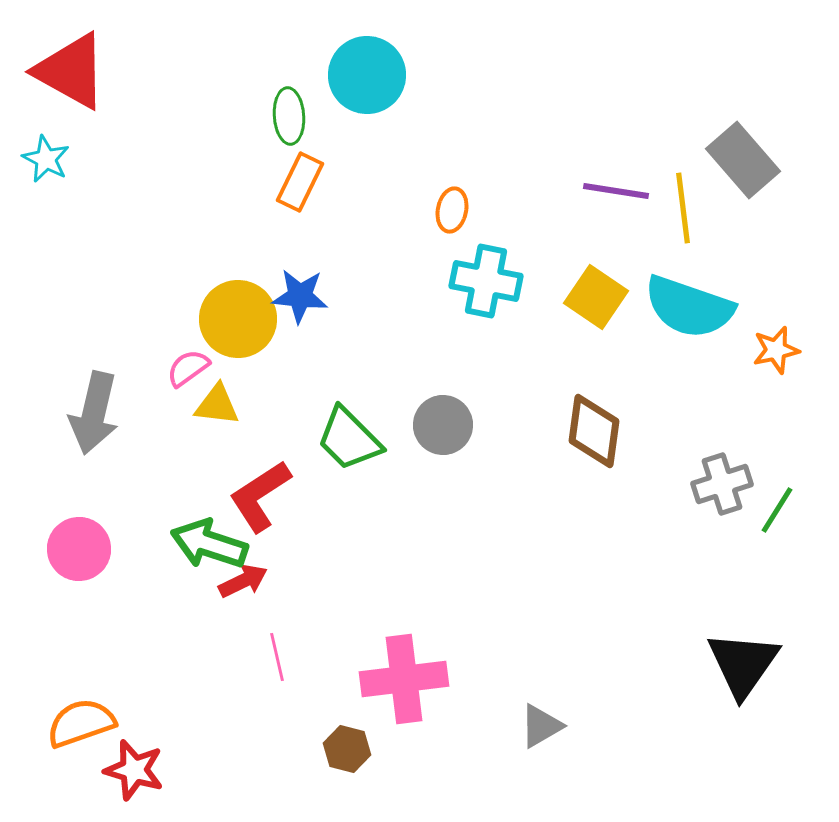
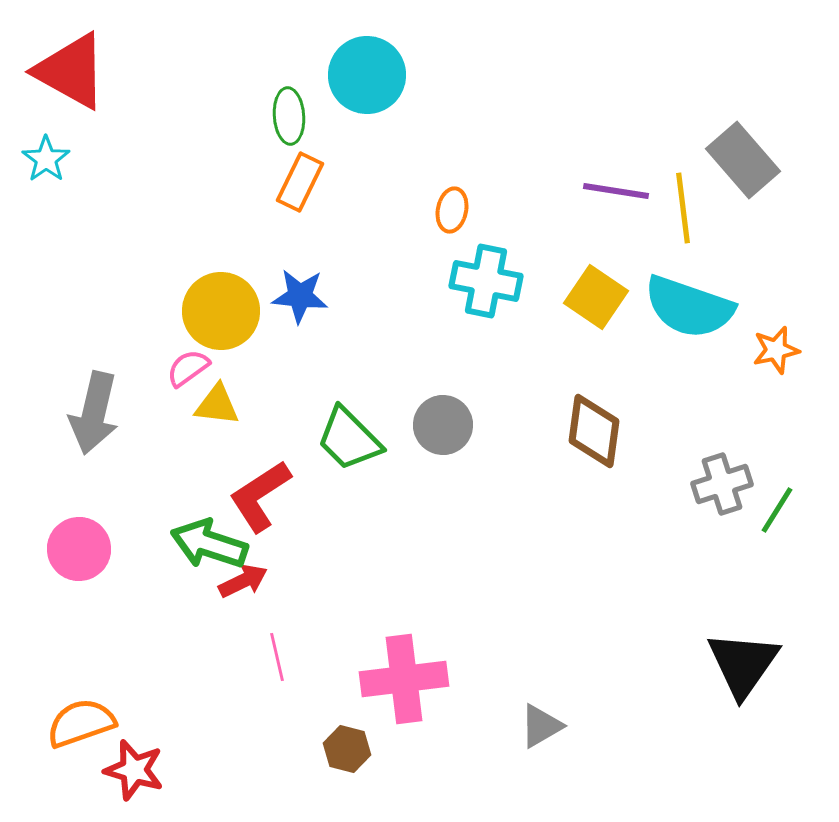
cyan star: rotated 9 degrees clockwise
yellow circle: moved 17 px left, 8 px up
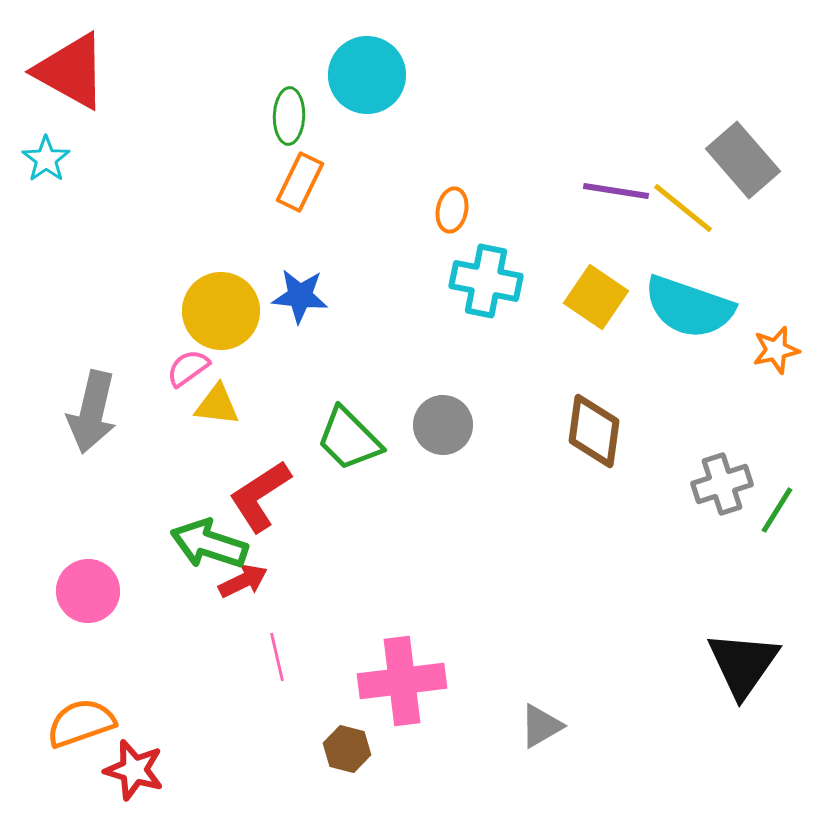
green ellipse: rotated 6 degrees clockwise
yellow line: rotated 44 degrees counterclockwise
gray arrow: moved 2 px left, 1 px up
pink circle: moved 9 px right, 42 px down
pink cross: moved 2 px left, 2 px down
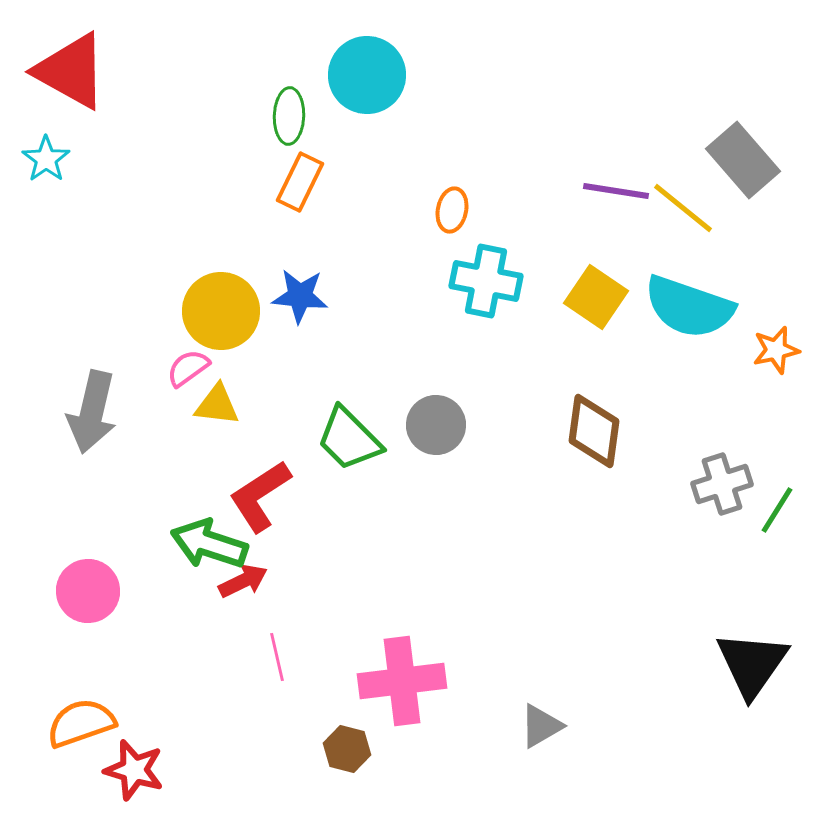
gray circle: moved 7 px left
black triangle: moved 9 px right
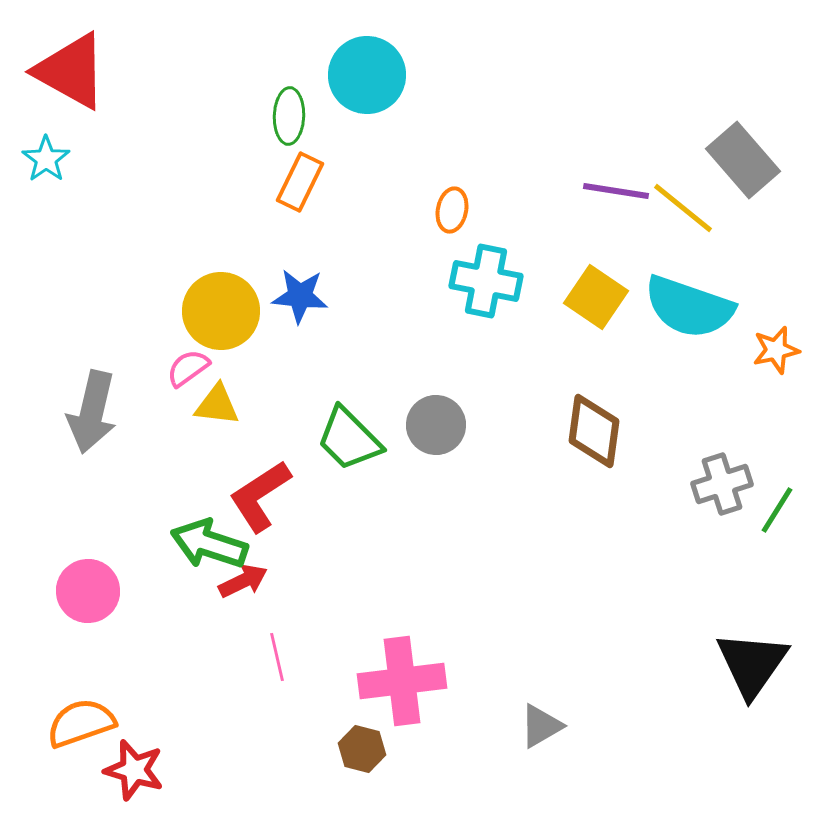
brown hexagon: moved 15 px right
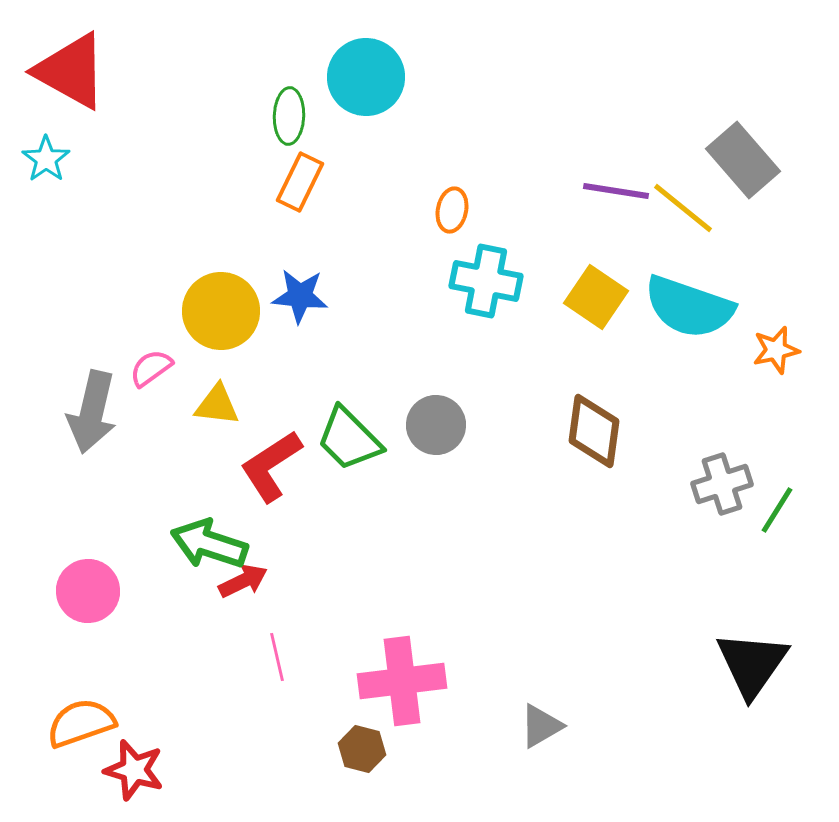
cyan circle: moved 1 px left, 2 px down
pink semicircle: moved 37 px left
red L-shape: moved 11 px right, 30 px up
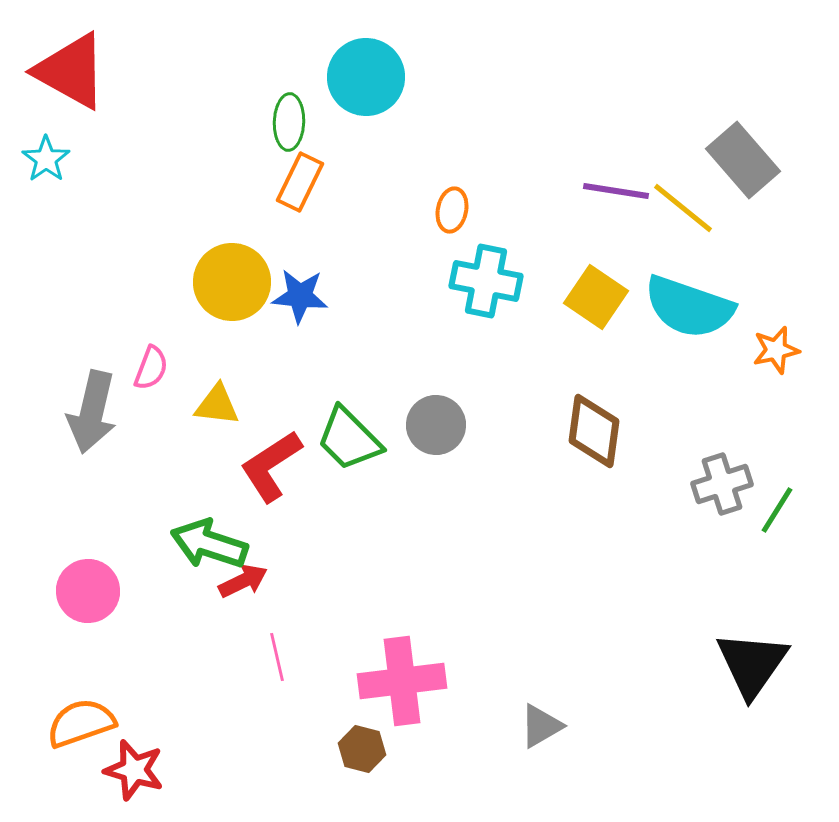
green ellipse: moved 6 px down
yellow circle: moved 11 px right, 29 px up
pink semicircle: rotated 147 degrees clockwise
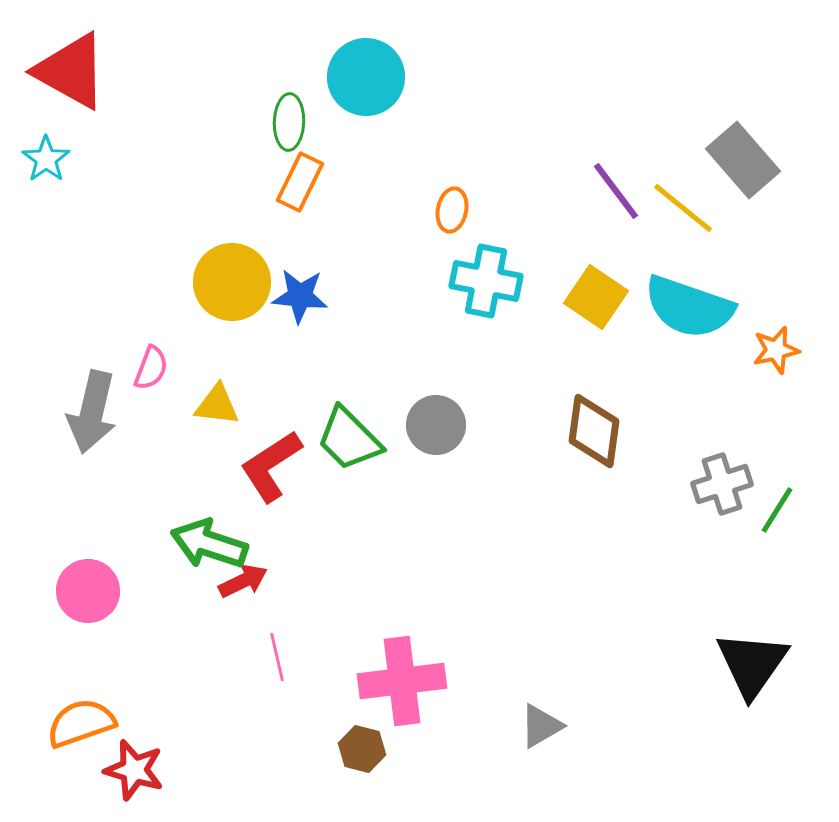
purple line: rotated 44 degrees clockwise
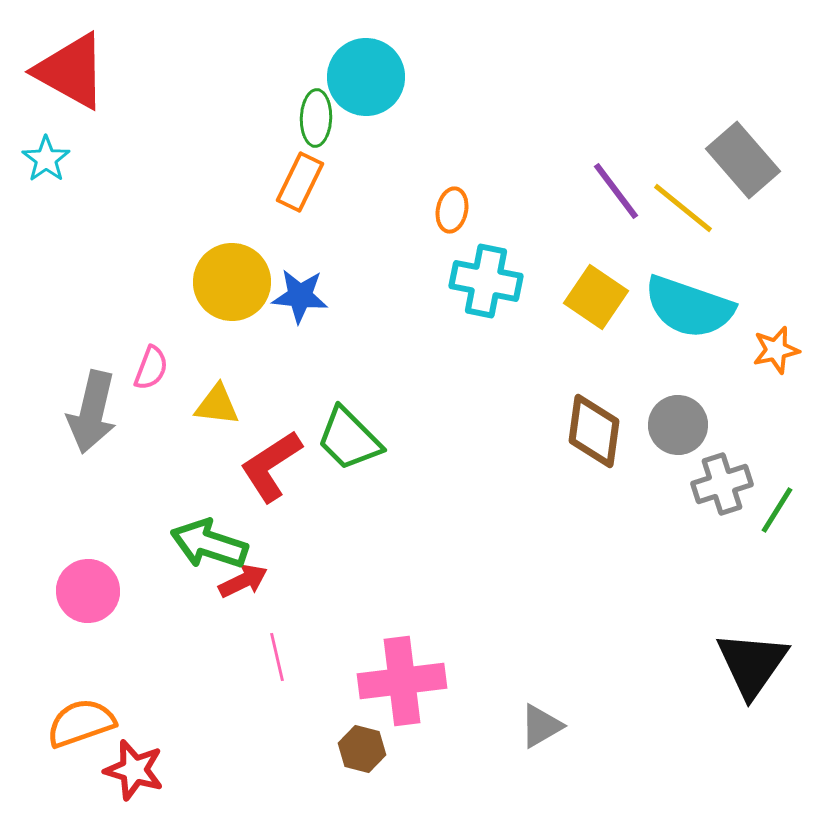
green ellipse: moved 27 px right, 4 px up
gray circle: moved 242 px right
